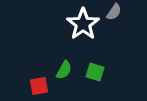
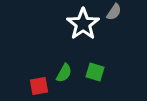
green semicircle: moved 3 px down
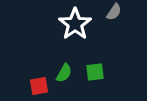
white star: moved 8 px left
green square: rotated 24 degrees counterclockwise
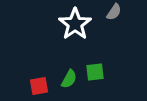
green semicircle: moved 5 px right, 6 px down
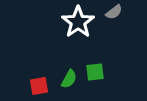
gray semicircle: rotated 18 degrees clockwise
white star: moved 3 px right, 2 px up
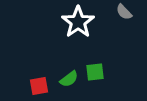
gray semicircle: moved 10 px right; rotated 84 degrees clockwise
green semicircle: rotated 24 degrees clockwise
